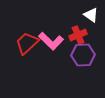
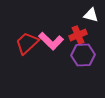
white triangle: rotated 21 degrees counterclockwise
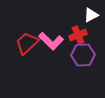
white triangle: rotated 42 degrees counterclockwise
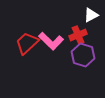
purple hexagon: rotated 20 degrees clockwise
